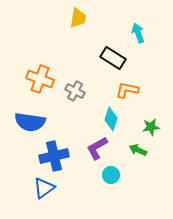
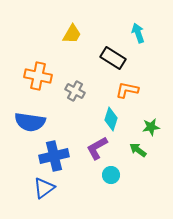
yellow trapezoid: moved 6 px left, 16 px down; rotated 20 degrees clockwise
orange cross: moved 2 px left, 3 px up; rotated 8 degrees counterclockwise
green arrow: rotated 12 degrees clockwise
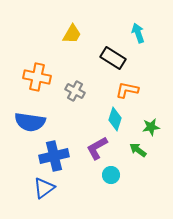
orange cross: moved 1 px left, 1 px down
cyan diamond: moved 4 px right
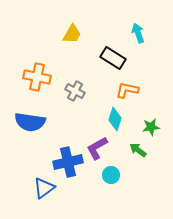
blue cross: moved 14 px right, 6 px down
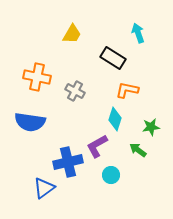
purple L-shape: moved 2 px up
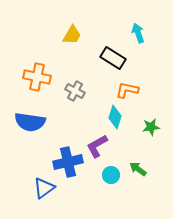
yellow trapezoid: moved 1 px down
cyan diamond: moved 2 px up
green arrow: moved 19 px down
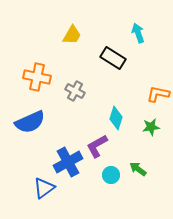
orange L-shape: moved 31 px right, 4 px down
cyan diamond: moved 1 px right, 1 px down
blue semicircle: rotated 32 degrees counterclockwise
blue cross: rotated 16 degrees counterclockwise
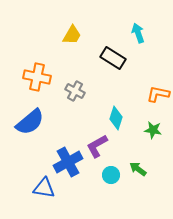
blue semicircle: rotated 16 degrees counterclockwise
green star: moved 2 px right, 3 px down; rotated 18 degrees clockwise
blue triangle: rotated 45 degrees clockwise
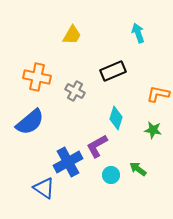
black rectangle: moved 13 px down; rotated 55 degrees counterclockwise
blue triangle: rotated 25 degrees clockwise
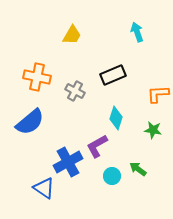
cyan arrow: moved 1 px left, 1 px up
black rectangle: moved 4 px down
orange L-shape: rotated 15 degrees counterclockwise
cyan circle: moved 1 px right, 1 px down
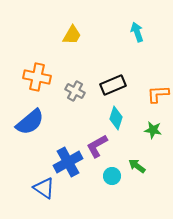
black rectangle: moved 10 px down
green arrow: moved 1 px left, 3 px up
